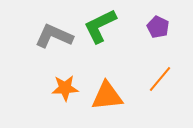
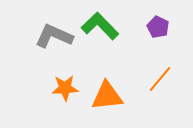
green L-shape: rotated 72 degrees clockwise
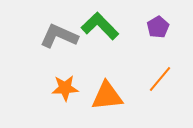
purple pentagon: rotated 15 degrees clockwise
gray L-shape: moved 5 px right
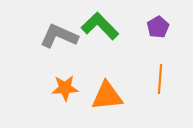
orange line: rotated 36 degrees counterclockwise
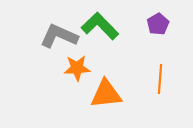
purple pentagon: moved 3 px up
orange star: moved 12 px right, 20 px up
orange triangle: moved 1 px left, 2 px up
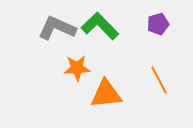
purple pentagon: rotated 15 degrees clockwise
gray L-shape: moved 2 px left, 8 px up
orange line: moved 1 px left, 1 px down; rotated 32 degrees counterclockwise
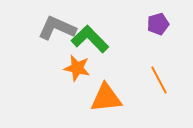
green L-shape: moved 10 px left, 13 px down
orange star: rotated 16 degrees clockwise
orange triangle: moved 4 px down
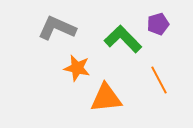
green L-shape: moved 33 px right
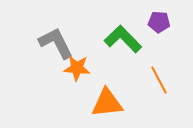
purple pentagon: moved 1 px right, 2 px up; rotated 20 degrees clockwise
gray L-shape: moved 1 px left, 15 px down; rotated 39 degrees clockwise
orange star: rotated 8 degrees counterclockwise
orange triangle: moved 1 px right, 5 px down
